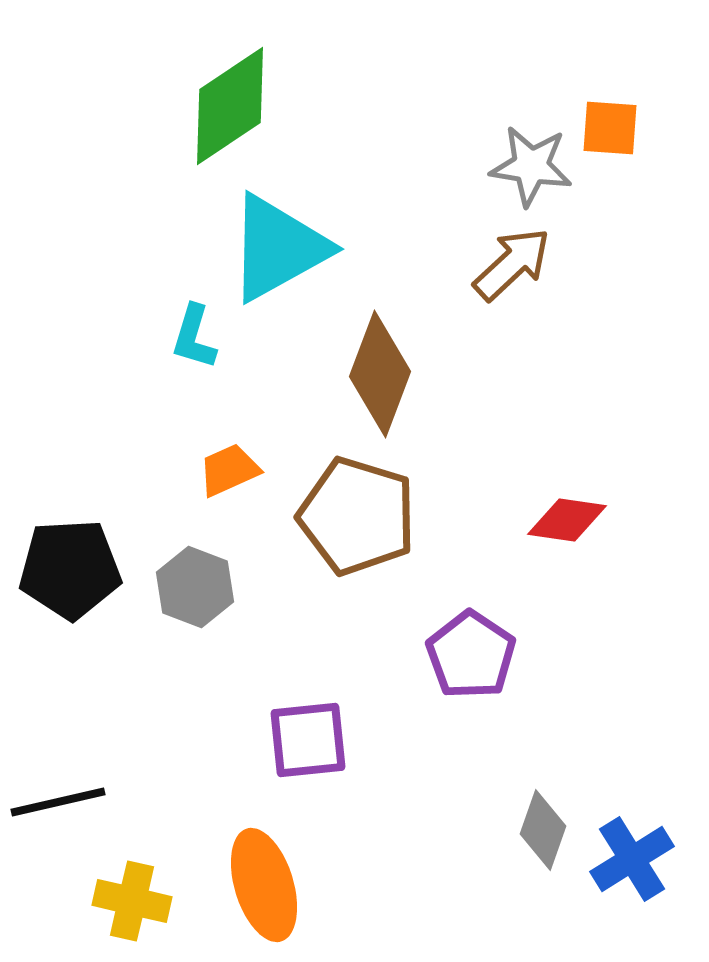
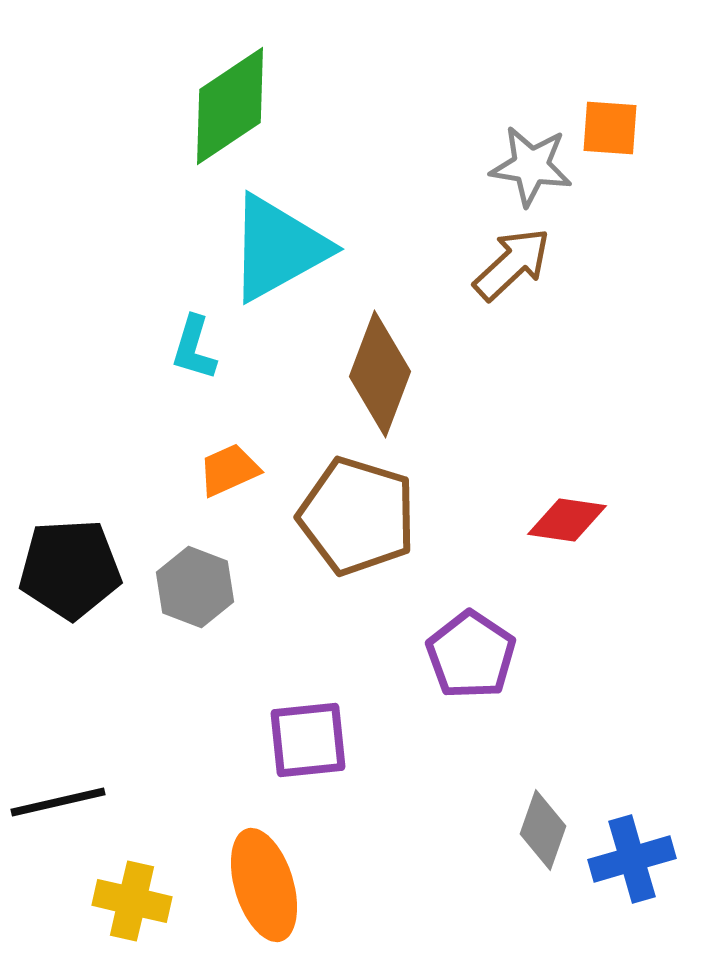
cyan L-shape: moved 11 px down
blue cross: rotated 16 degrees clockwise
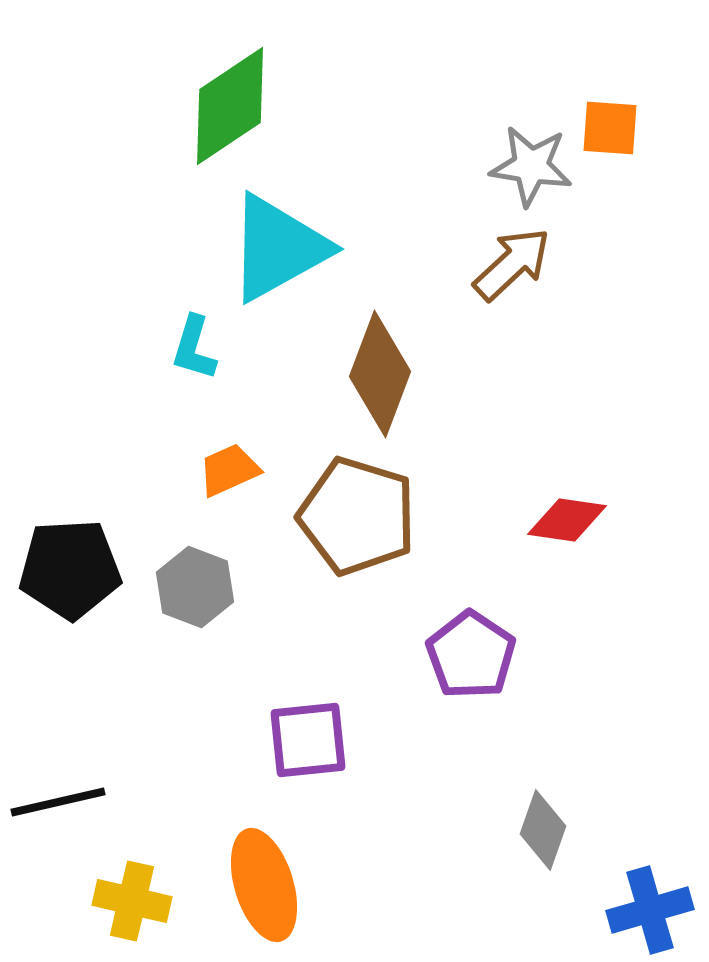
blue cross: moved 18 px right, 51 px down
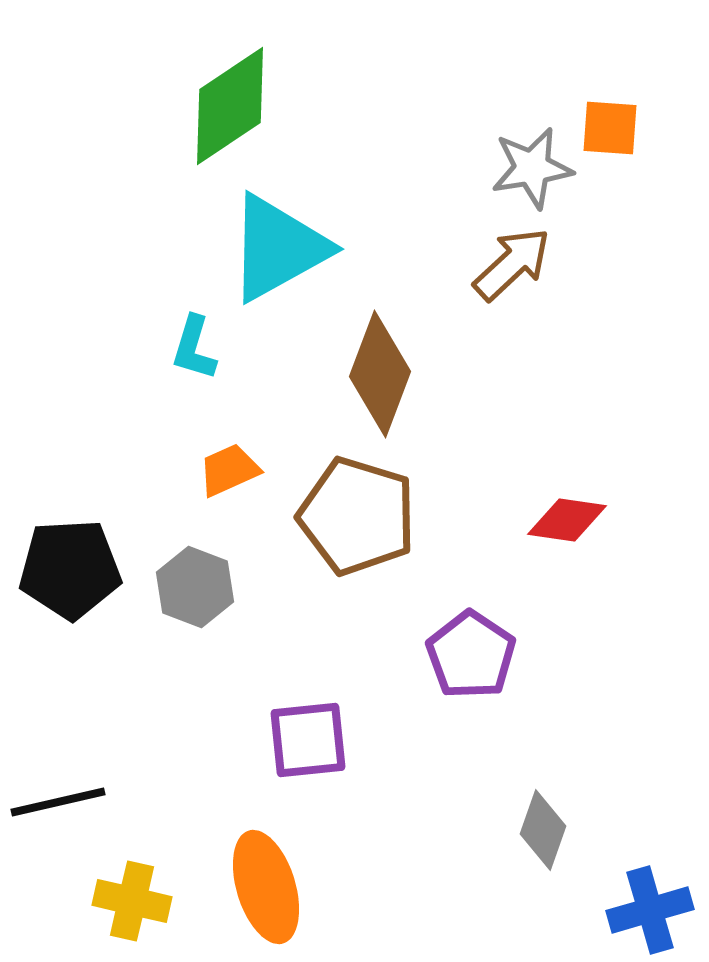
gray star: moved 1 px right, 2 px down; rotated 18 degrees counterclockwise
orange ellipse: moved 2 px right, 2 px down
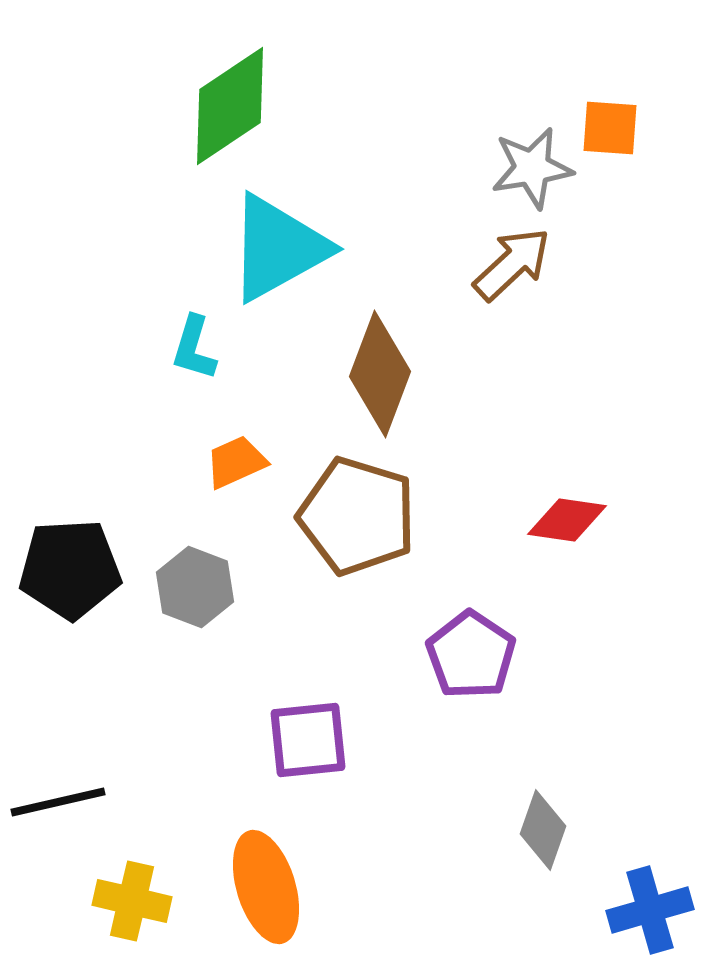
orange trapezoid: moved 7 px right, 8 px up
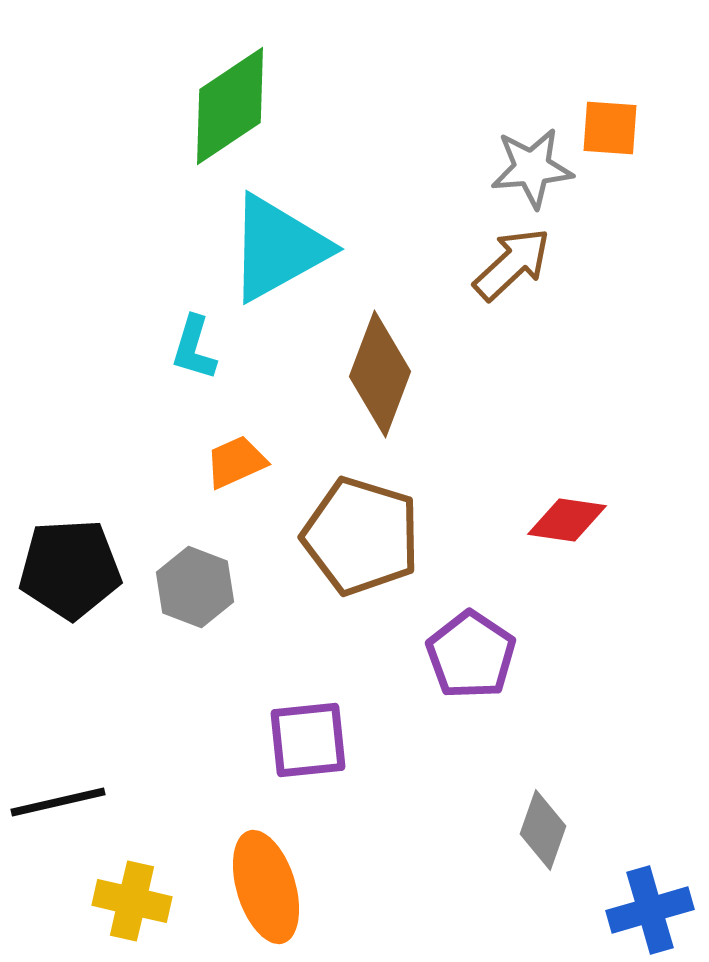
gray star: rotated 4 degrees clockwise
brown pentagon: moved 4 px right, 20 px down
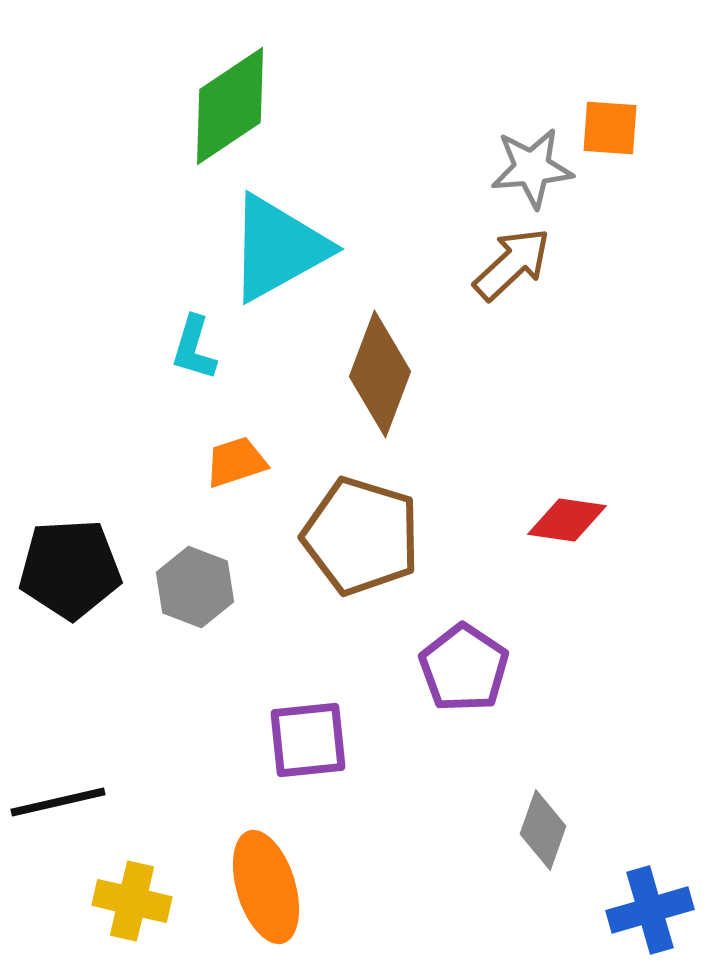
orange trapezoid: rotated 6 degrees clockwise
purple pentagon: moved 7 px left, 13 px down
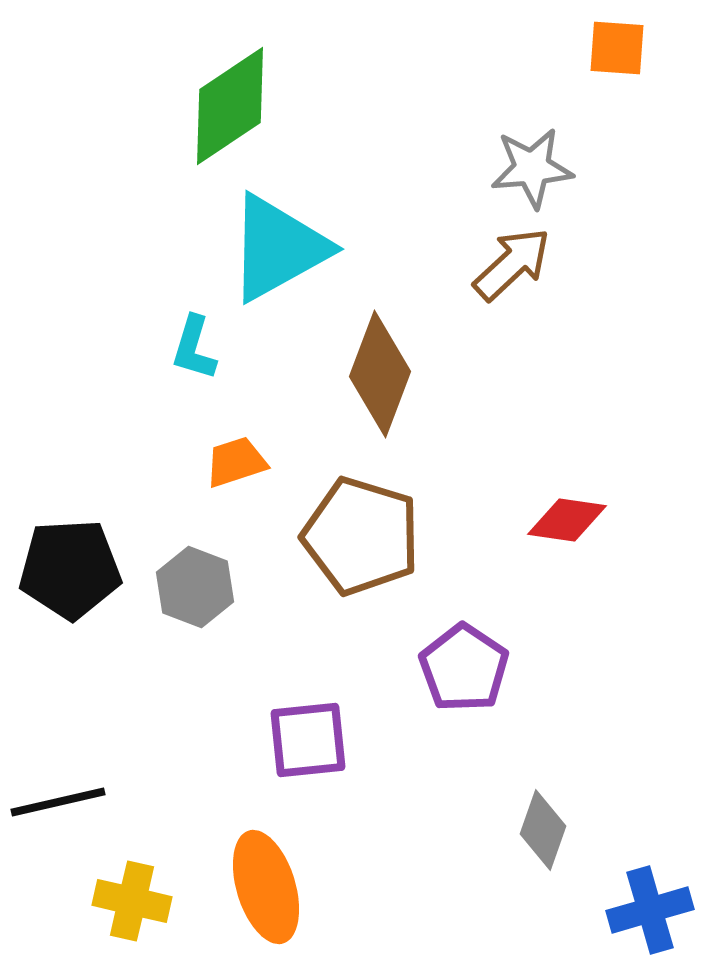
orange square: moved 7 px right, 80 px up
